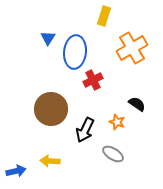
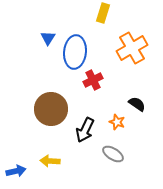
yellow rectangle: moved 1 px left, 3 px up
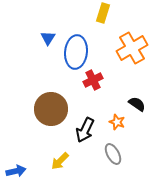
blue ellipse: moved 1 px right
gray ellipse: rotated 30 degrees clockwise
yellow arrow: moved 10 px right; rotated 48 degrees counterclockwise
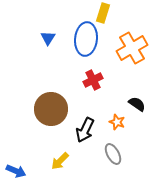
blue ellipse: moved 10 px right, 13 px up
blue arrow: rotated 36 degrees clockwise
